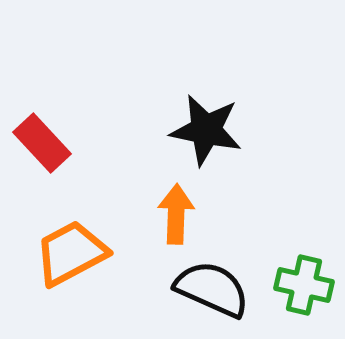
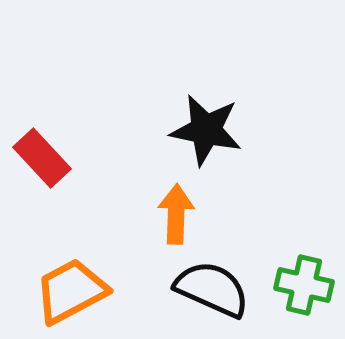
red rectangle: moved 15 px down
orange trapezoid: moved 38 px down
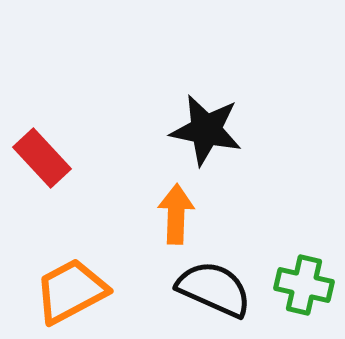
black semicircle: moved 2 px right
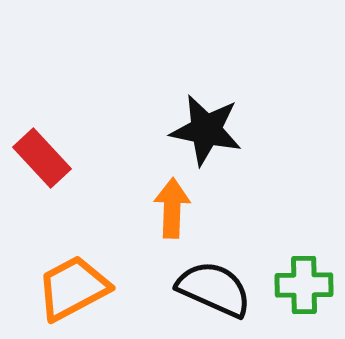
orange arrow: moved 4 px left, 6 px up
green cross: rotated 14 degrees counterclockwise
orange trapezoid: moved 2 px right, 3 px up
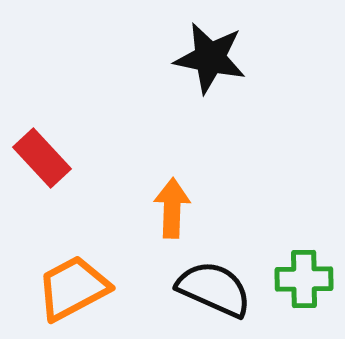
black star: moved 4 px right, 72 px up
green cross: moved 6 px up
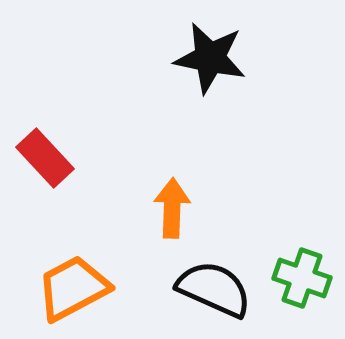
red rectangle: moved 3 px right
green cross: moved 2 px left, 1 px up; rotated 20 degrees clockwise
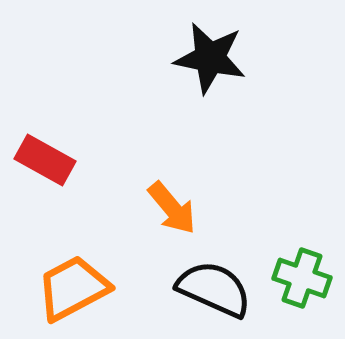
red rectangle: moved 2 px down; rotated 18 degrees counterclockwise
orange arrow: rotated 138 degrees clockwise
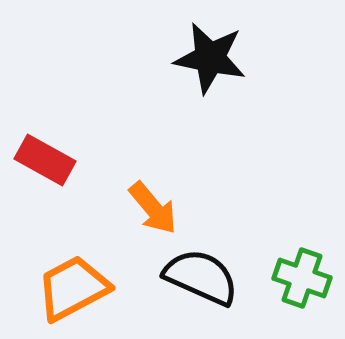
orange arrow: moved 19 px left
black semicircle: moved 13 px left, 12 px up
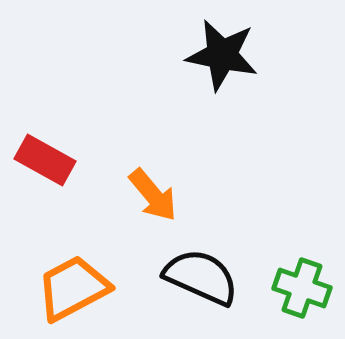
black star: moved 12 px right, 3 px up
orange arrow: moved 13 px up
green cross: moved 10 px down
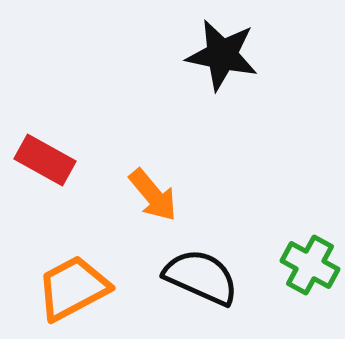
green cross: moved 8 px right, 23 px up; rotated 10 degrees clockwise
